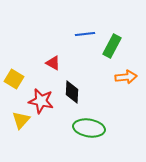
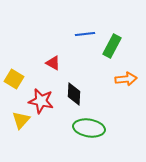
orange arrow: moved 2 px down
black diamond: moved 2 px right, 2 px down
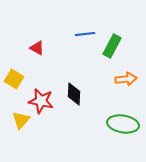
red triangle: moved 16 px left, 15 px up
green ellipse: moved 34 px right, 4 px up
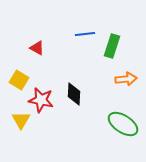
green rectangle: rotated 10 degrees counterclockwise
yellow square: moved 5 px right, 1 px down
red star: moved 1 px up
yellow triangle: rotated 12 degrees counterclockwise
green ellipse: rotated 24 degrees clockwise
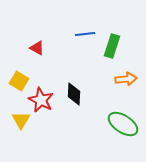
yellow square: moved 1 px down
red star: rotated 15 degrees clockwise
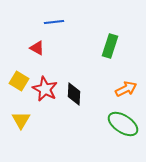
blue line: moved 31 px left, 12 px up
green rectangle: moved 2 px left
orange arrow: moved 10 px down; rotated 20 degrees counterclockwise
red star: moved 4 px right, 11 px up
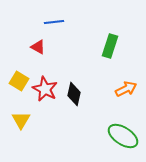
red triangle: moved 1 px right, 1 px up
black diamond: rotated 10 degrees clockwise
green ellipse: moved 12 px down
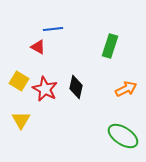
blue line: moved 1 px left, 7 px down
black diamond: moved 2 px right, 7 px up
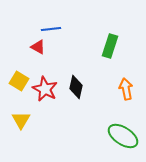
blue line: moved 2 px left
orange arrow: rotated 75 degrees counterclockwise
